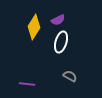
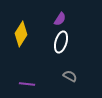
purple semicircle: moved 2 px right, 1 px up; rotated 32 degrees counterclockwise
yellow diamond: moved 13 px left, 7 px down
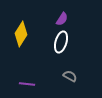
purple semicircle: moved 2 px right
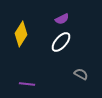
purple semicircle: rotated 32 degrees clockwise
white ellipse: rotated 25 degrees clockwise
gray semicircle: moved 11 px right, 2 px up
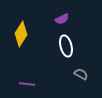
white ellipse: moved 5 px right, 4 px down; rotated 55 degrees counterclockwise
